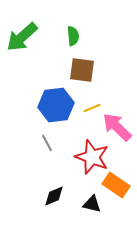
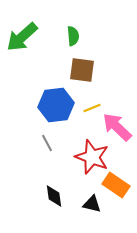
black diamond: rotated 75 degrees counterclockwise
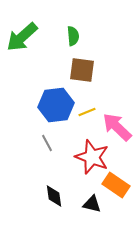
yellow line: moved 5 px left, 4 px down
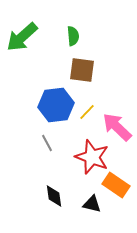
yellow line: rotated 24 degrees counterclockwise
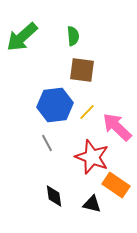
blue hexagon: moved 1 px left
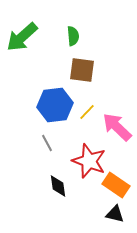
red star: moved 3 px left, 4 px down
black diamond: moved 4 px right, 10 px up
black triangle: moved 23 px right, 10 px down
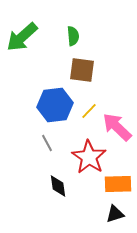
yellow line: moved 2 px right, 1 px up
red star: moved 4 px up; rotated 12 degrees clockwise
orange rectangle: moved 2 px right, 1 px up; rotated 36 degrees counterclockwise
black triangle: rotated 30 degrees counterclockwise
